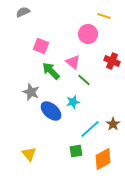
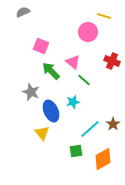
pink circle: moved 2 px up
blue ellipse: rotated 25 degrees clockwise
yellow triangle: moved 13 px right, 21 px up
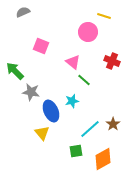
green arrow: moved 36 px left
gray star: rotated 12 degrees counterclockwise
cyan star: moved 1 px left, 1 px up
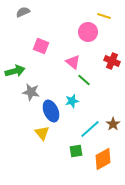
green arrow: rotated 120 degrees clockwise
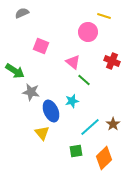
gray semicircle: moved 1 px left, 1 px down
green arrow: rotated 48 degrees clockwise
cyan line: moved 2 px up
orange diamond: moved 1 px right, 1 px up; rotated 15 degrees counterclockwise
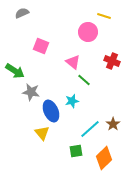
cyan line: moved 2 px down
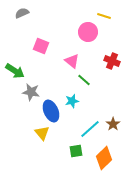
pink triangle: moved 1 px left, 1 px up
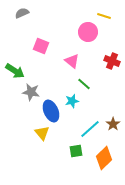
green line: moved 4 px down
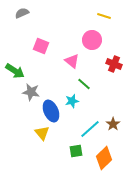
pink circle: moved 4 px right, 8 px down
red cross: moved 2 px right, 3 px down
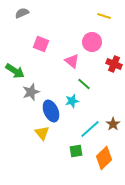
pink circle: moved 2 px down
pink square: moved 2 px up
gray star: rotated 30 degrees counterclockwise
